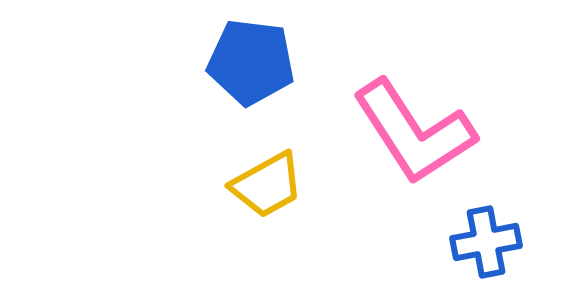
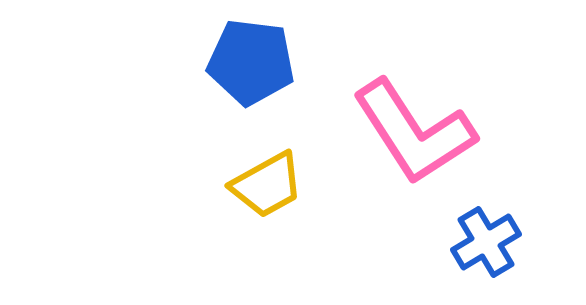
blue cross: rotated 20 degrees counterclockwise
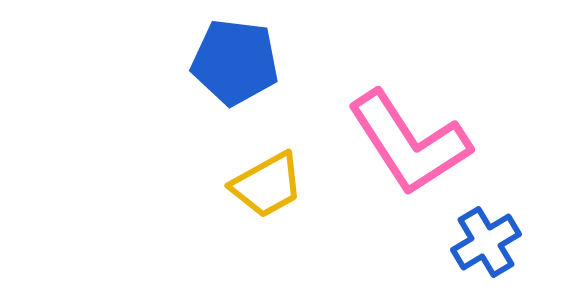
blue pentagon: moved 16 px left
pink L-shape: moved 5 px left, 11 px down
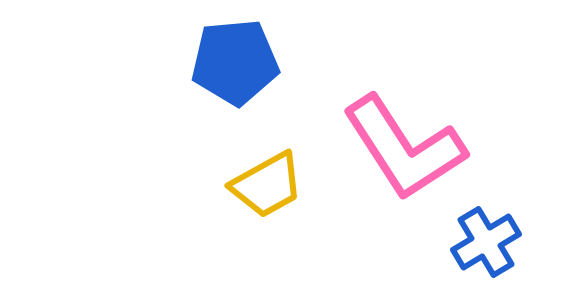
blue pentagon: rotated 12 degrees counterclockwise
pink L-shape: moved 5 px left, 5 px down
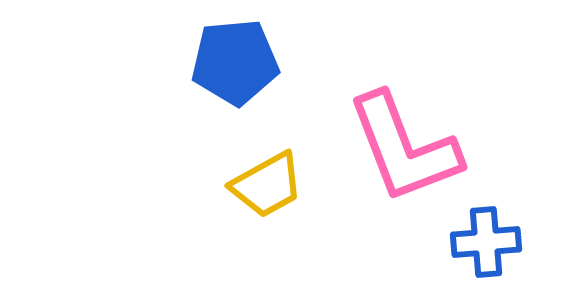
pink L-shape: rotated 12 degrees clockwise
blue cross: rotated 26 degrees clockwise
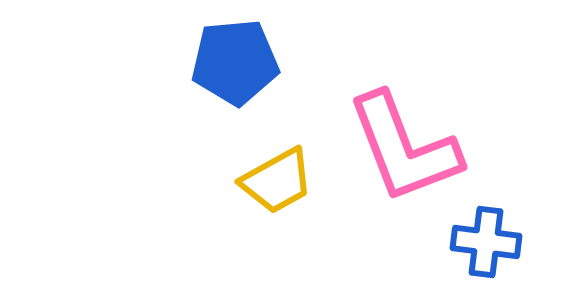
yellow trapezoid: moved 10 px right, 4 px up
blue cross: rotated 12 degrees clockwise
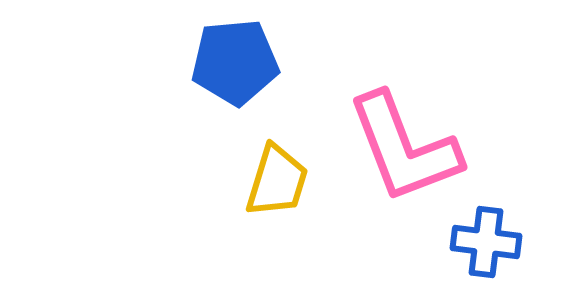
yellow trapezoid: rotated 44 degrees counterclockwise
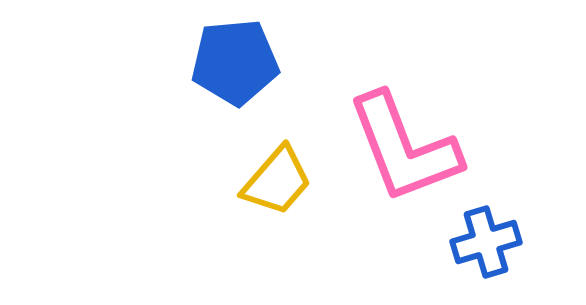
yellow trapezoid: rotated 24 degrees clockwise
blue cross: rotated 24 degrees counterclockwise
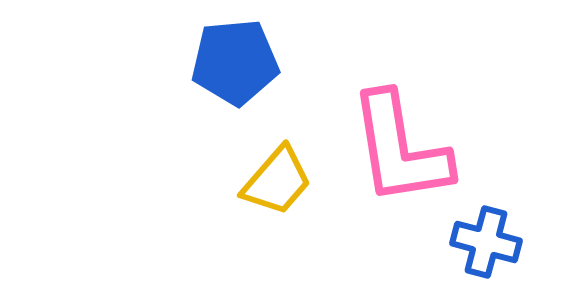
pink L-shape: moved 4 px left, 1 px down; rotated 12 degrees clockwise
blue cross: rotated 32 degrees clockwise
